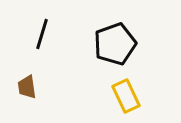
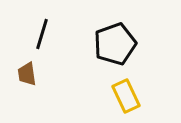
brown trapezoid: moved 13 px up
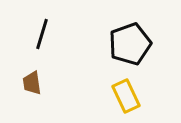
black pentagon: moved 15 px right
brown trapezoid: moved 5 px right, 9 px down
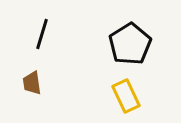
black pentagon: rotated 12 degrees counterclockwise
